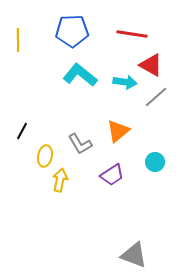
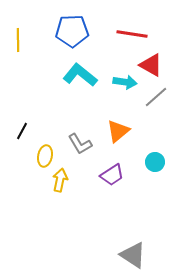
gray triangle: moved 1 px left; rotated 12 degrees clockwise
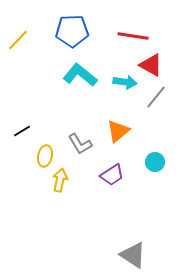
red line: moved 1 px right, 2 px down
yellow line: rotated 45 degrees clockwise
gray line: rotated 10 degrees counterclockwise
black line: rotated 30 degrees clockwise
